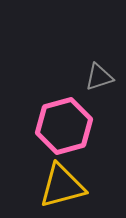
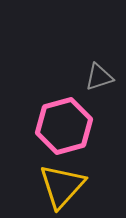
yellow triangle: rotated 33 degrees counterclockwise
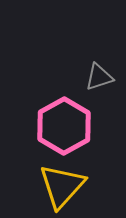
pink hexagon: rotated 14 degrees counterclockwise
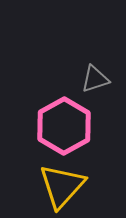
gray triangle: moved 4 px left, 2 px down
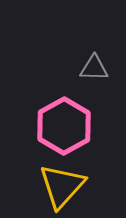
gray triangle: moved 1 px left, 11 px up; rotated 20 degrees clockwise
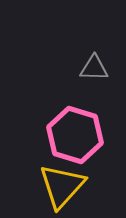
pink hexagon: moved 11 px right, 9 px down; rotated 14 degrees counterclockwise
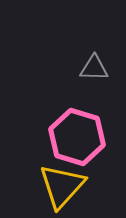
pink hexagon: moved 2 px right, 2 px down
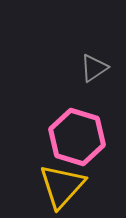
gray triangle: rotated 36 degrees counterclockwise
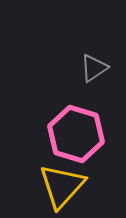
pink hexagon: moved 1 px left, 3 px up
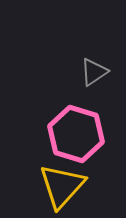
gray triangle: moved 4 px down
